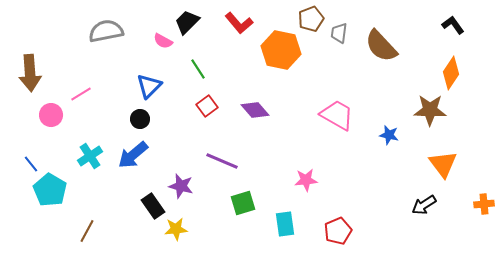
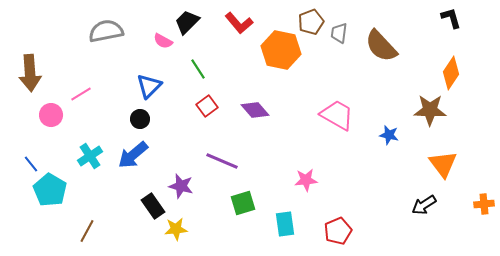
brown pentagon: moved 3 px down
black L-shape: moved 2 px left, 7 px up; rotated 20 degrees clockwise
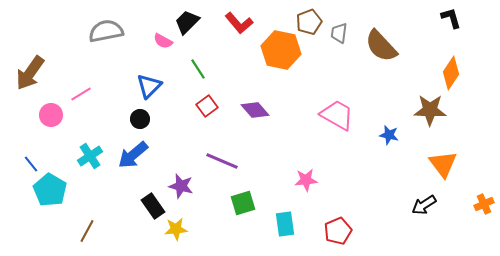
brown pentagon: moved 2 px left
brown arrow: rotated 39 degrees clockwise
orange cross: rotated 18 degrees counterclockwise
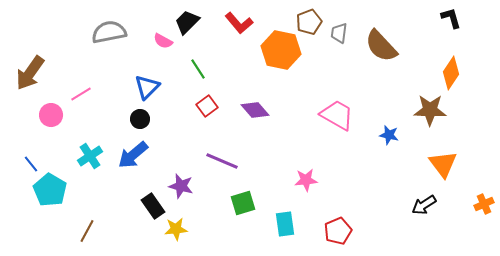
gray semicircle: moved 3 px right, 1 px down
blue triangle: moved 2 px left, 1 px down
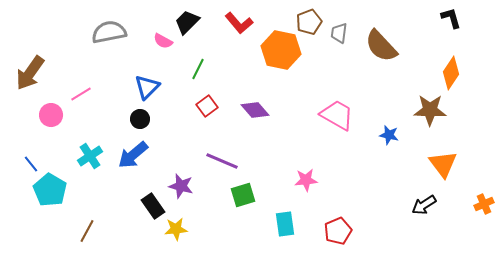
green line: rotated 60 degrees clockwise
green square: moved 8 px up
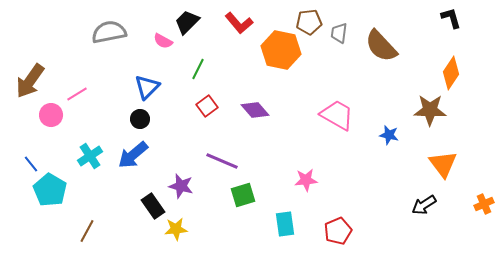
brown pentagon: rotated 15 degrees clockwise
brown arrow: moved 8 px down
pink line: moved 4 px left
